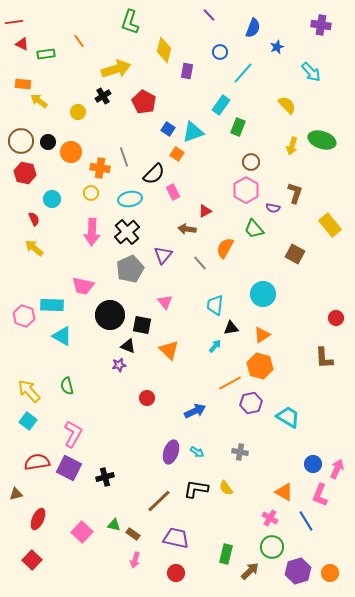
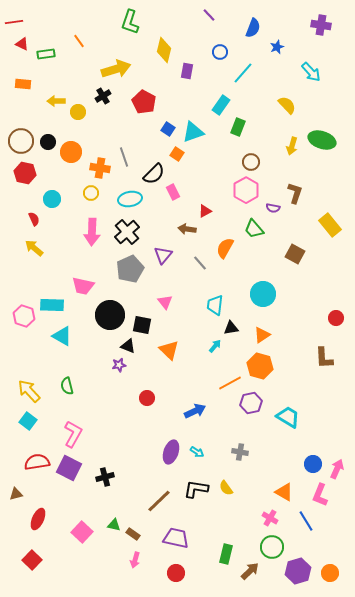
yellow arrow at (39, 101): moved 17 px right; rotated 36 degrees counterclockwise
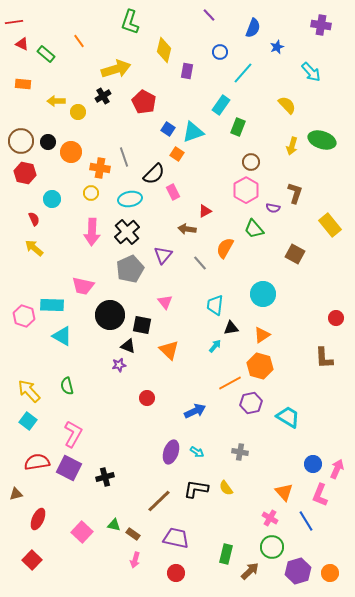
green rectangle at (46, 54): rotated 48 degrees clockwise
orange triangle at (284, 492): rotated 18 degrees clockwise
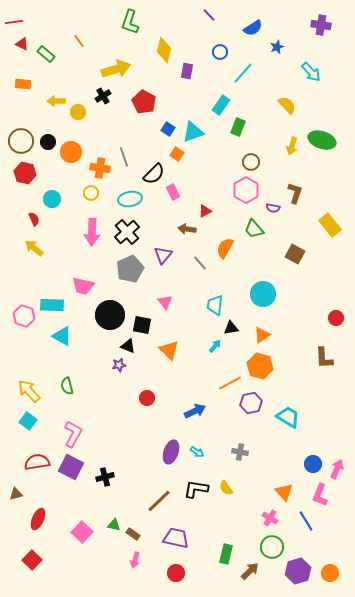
blue semicircle at (253, 28): rotated 36 degrees clockwise
purple square at (69, 468): moved 2 px right, 1 px up
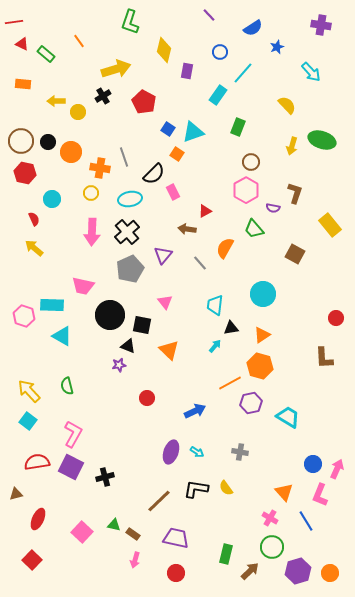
cyan rectangle at (221, 105): moved 3 px left, 10 px up
